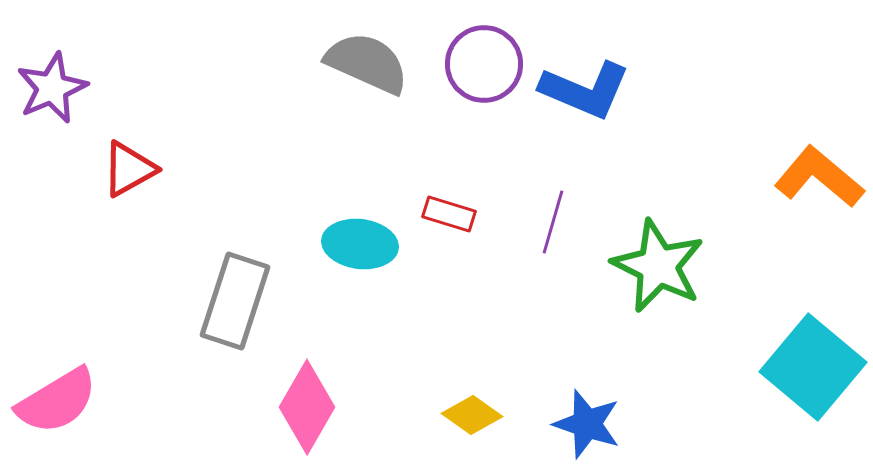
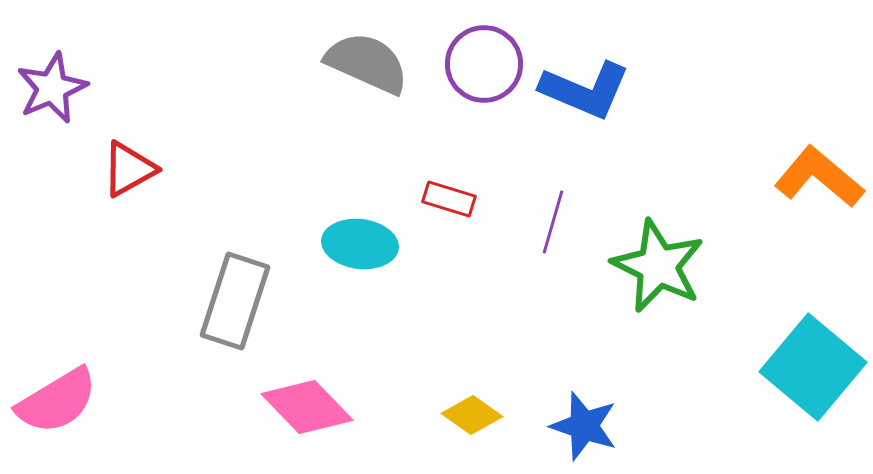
red rectangle: moved 15 px up
pink diamond: rotated 74 degrees counterclockwise
blue star: moved 3 px left, 2 px down
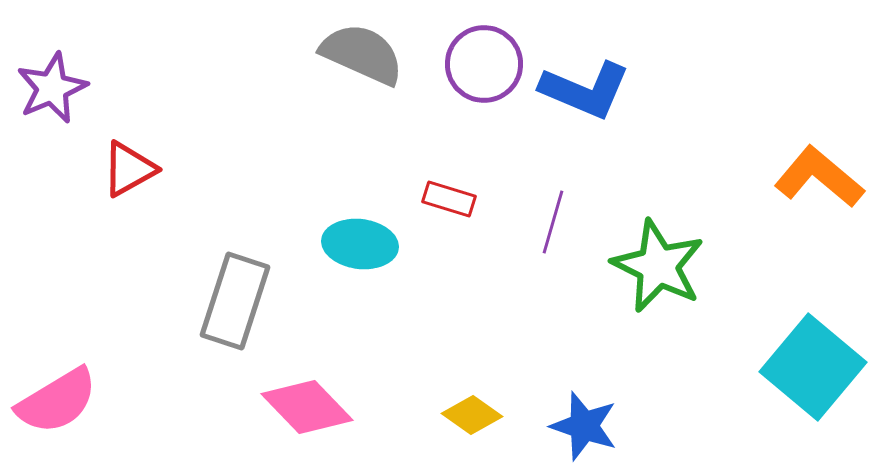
gray semicircle: moved 5 px left, 9 px up
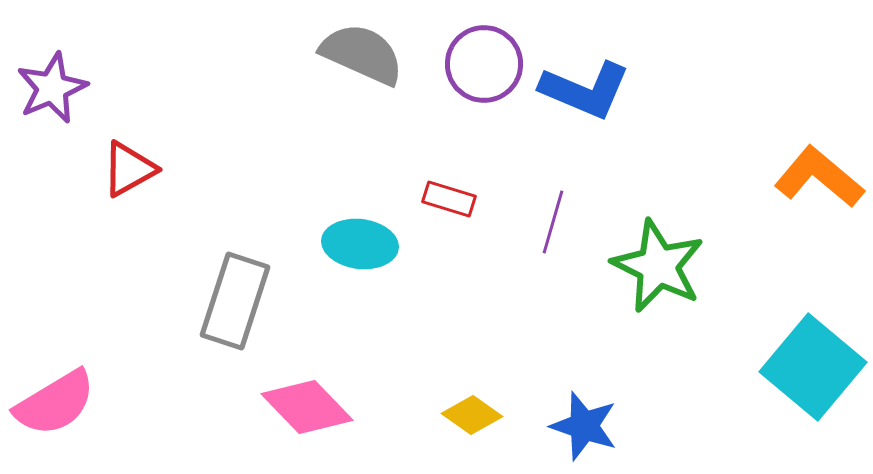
pink semicircle: moved 2 px left, 2 px down
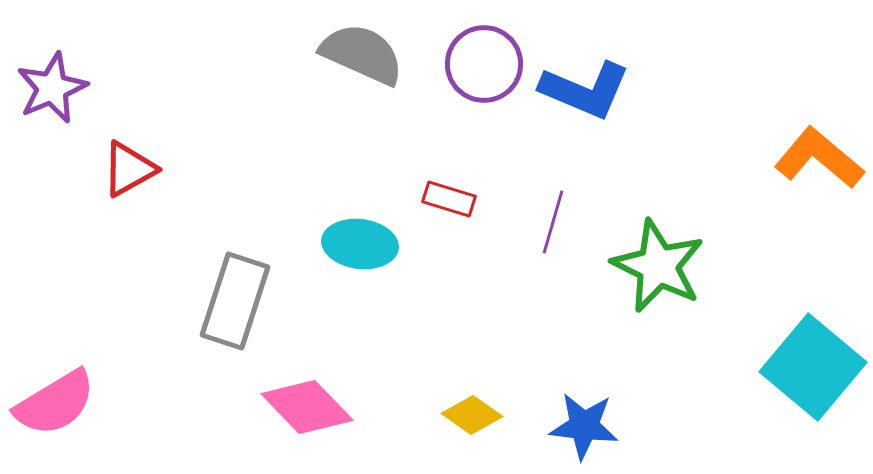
orange L-shape: moved 19 px up
blue star: rotated 12 degrees counterclockwise
